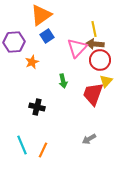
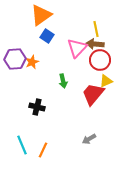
yellow line: moved 2 px right
blue square: rotated 24 degrees counterclockwise
purple hexagon: moved 1 px right, 17 px down
yellow triangle: rotated 24 degrees clockwise
red trapezoid: rotated 20 degrees clockwise
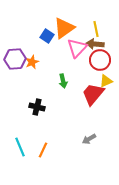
orange triangle: moved 23 px right, 13 px down
cyan line: moved 2 px left, 2 px down
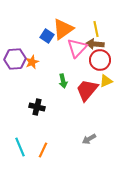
orange triangle: moved 1 px left, 1 px down
red trapezoid: moved 6 px left, 4 px up
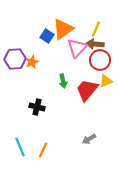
yellow line: rotated 35 degrees clockwise
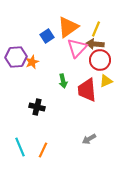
orange triangle: moved 5 px right, 2 px up
blue square: rotated 24 degrees clockwise
purple hexagon: moved 1 px right, 2 px up
red trapezoid: rotated 45 degrees counterclockwise
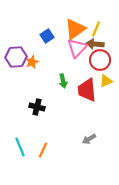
orange triangle: moved 7 px right, 2 px down
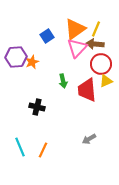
red circle: moved 1 px right, 4 px down
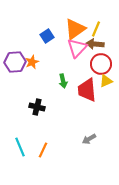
purple hexagon: moved 1 px left, 5 px down
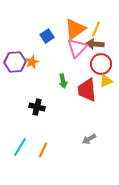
cyan line: rotated 54 degrees clockwise
